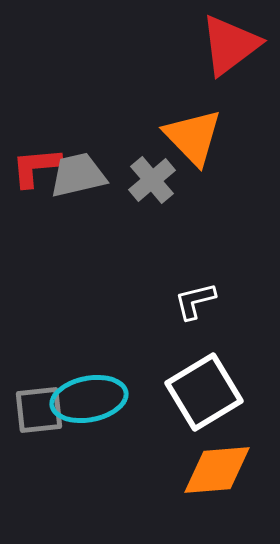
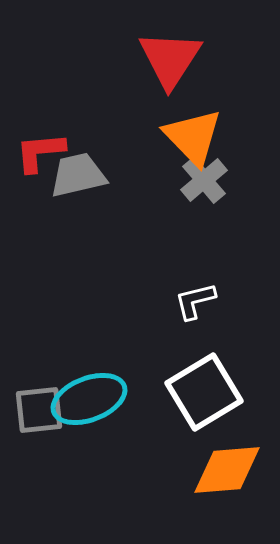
red triangle: moved 60 px left, 14 px down; rotated 20 degrees counterclockwise
red L-shape: moved 4 px right, 15 px up
gray cross: moved 52 px right
cyan ellipse: rotated 10 degrees counterclockwise
orange diamond: moved 10 px right
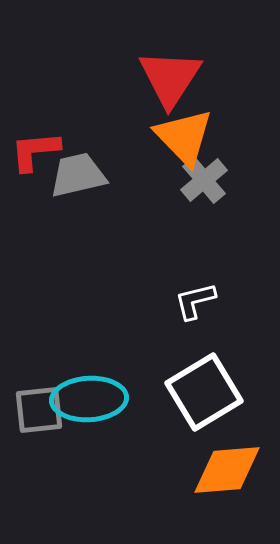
red triangle: moved 19 px down
orange triangle: moved 9 px left
red L-shape: moved 5 px left, 1 px up
cyan ellipse: rotated 18 degrees clockwise
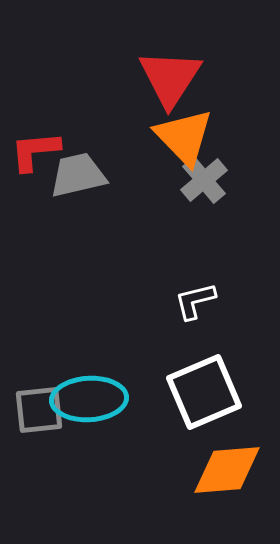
white square: rotated 8 degrees clockwise
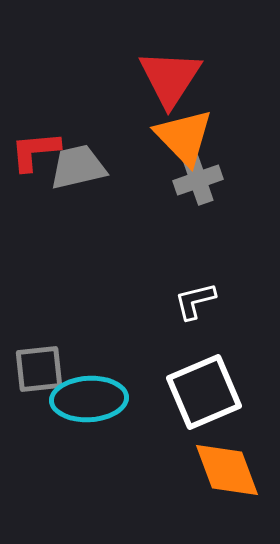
gray trapezoid: moved 8 px up
gray cross: moved 6 px left; rotated 21 degrees clockwise
gray square: moved 41 px up
orange diamond: rotated 74 degrees clockwise
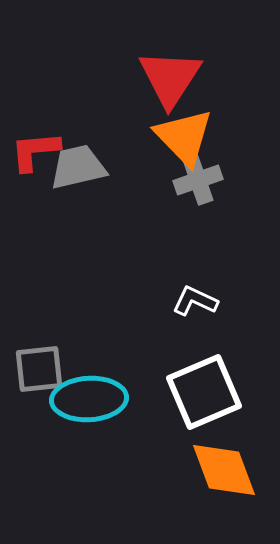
white L-shape: rotated 39 degrees clockwise
orange diamond: moved 3 px left
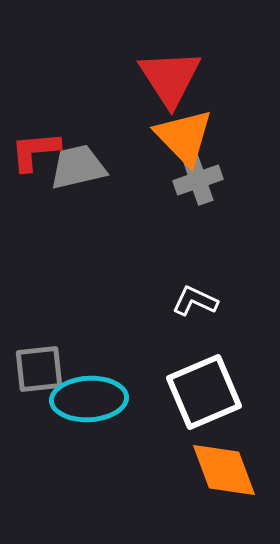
red triangle: rotated 6 degrees counterclockwise
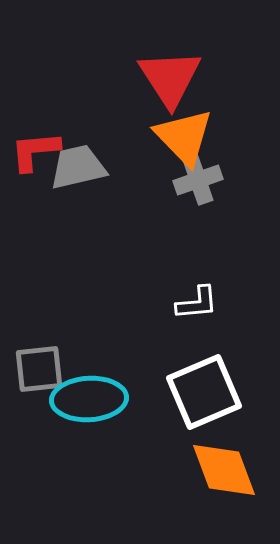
white L-shape: moved 2 px right, 2 px down; rotated 150 degrees clockwise
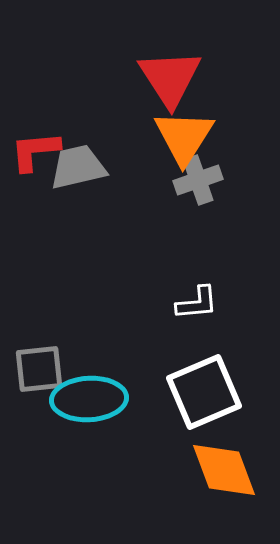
orange triangle: rotated 16 degrees clockwise
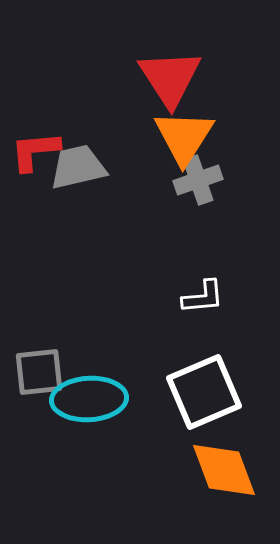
white L-shape: moved 6 px right, 6 px up
gray square: moved 3 px down
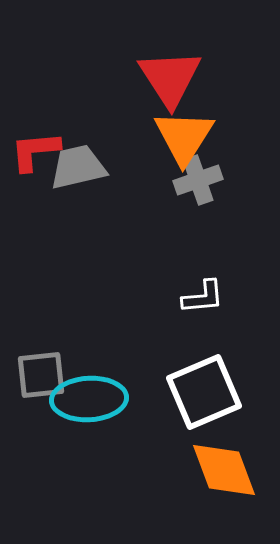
gray square: moved 2 px right, 3 px down
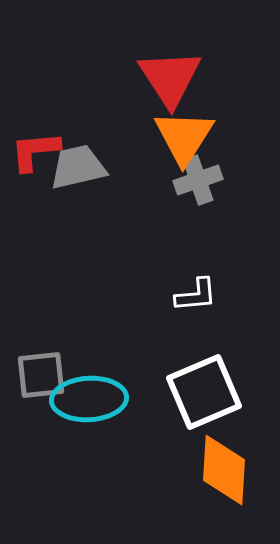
white L-shape: moved 7 px left, 2 px up
orange diamond: rotated 24 degrees clockwise
